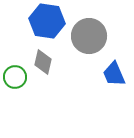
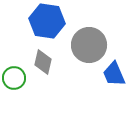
gray circle: moved 9 px down
green circle: moved 1 px left, 1 px down
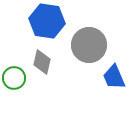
gray diamond: moved 1 px left
blue trapezoid: moved 3 px down
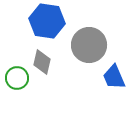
green circle: moved 3 px right
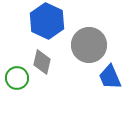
blue hexagon: rotated 16 degrees clockwise
blue trapezoid: moved 4 px left
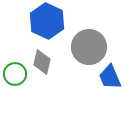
gray circle: moved 2 px down
green circle: moved 2 px left, 4 px up
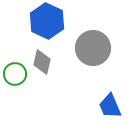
gray circle: moved 4 px right, 1 px down
blue trapezoid: moved 29 px down
